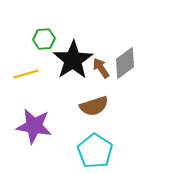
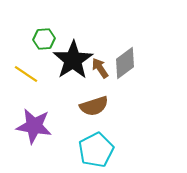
brown arrow: moved 1 px left
yellow line: rotated 50 degrees clockwise
cyan pentagon: moved 1 px right, 1 px up; rotated 12 degrees clockwise
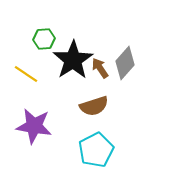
gray diamond: rotated 12 degrees counterclockwise
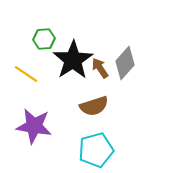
cyan pentagon: rotated 12 degrees clockwise
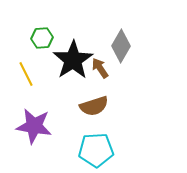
green hexagon: moved 2 px left, 1 px up
gray diamond: moved 4 px left, 17 px up; rotated 12 degrees counterclockwise
yellow line: rotated 30 degrees clockwise
cyan pentagon: rotated 12 degrees clockwise
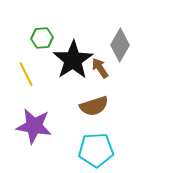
gray diamond: moved 1 px left, 1 px up
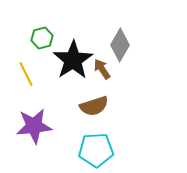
green hexagon: rotated 10 degrees counterclockwise
brown arrow: moved 2 px right, 1 px down
purple star: rotated 15 degrees counterclockwise
